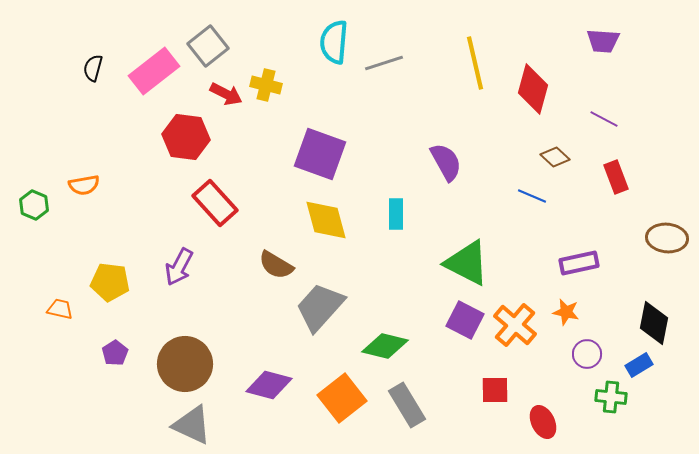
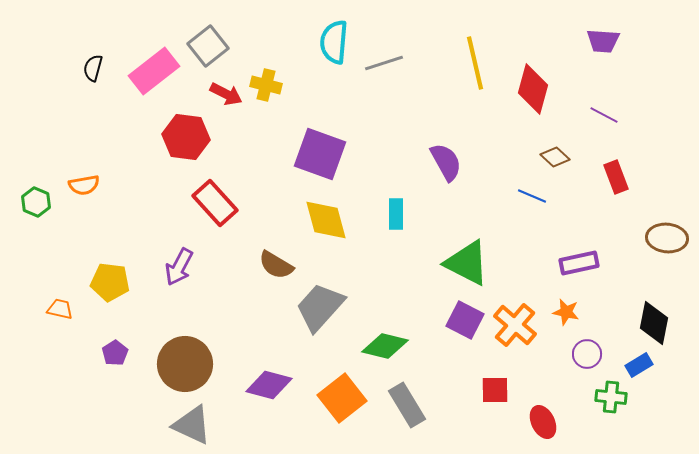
purple line at (604, 119): moved 4 px up
green hexagon at (34, 205): moved 2 px right, 3 px up
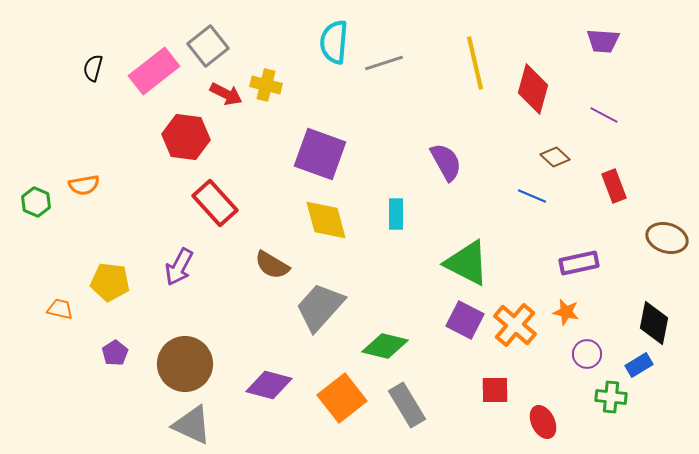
red rectangle at (616, 177): moved 2 px left, 9 px down
brown ellipse at (667, 238): rotated 12 degrees clockwise
brown semicircle at (276, 265): moved 4 px left
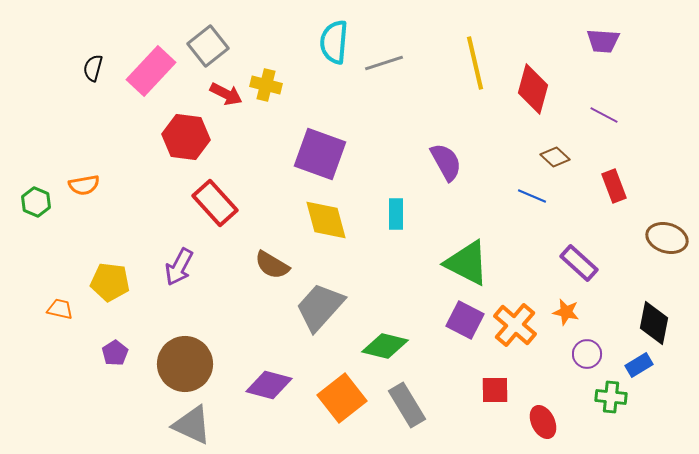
pink rectangle at (154, 71): moved 3 px left; rotated 9 degrees counterclockwise
purple rectangle at (579, 263): rotated 54 degrees clockwise
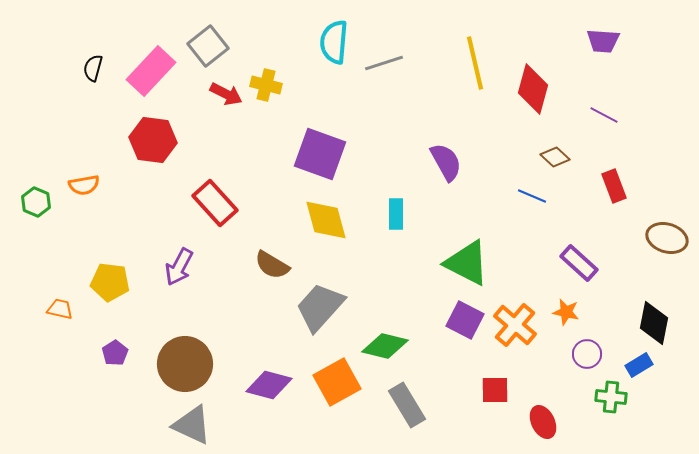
red hexagon at (186, 137): moved 33 px left, 3 px down
orange square at (342, 398): moved 5 px left, 16 px up; rotated 9 degrees clockwise
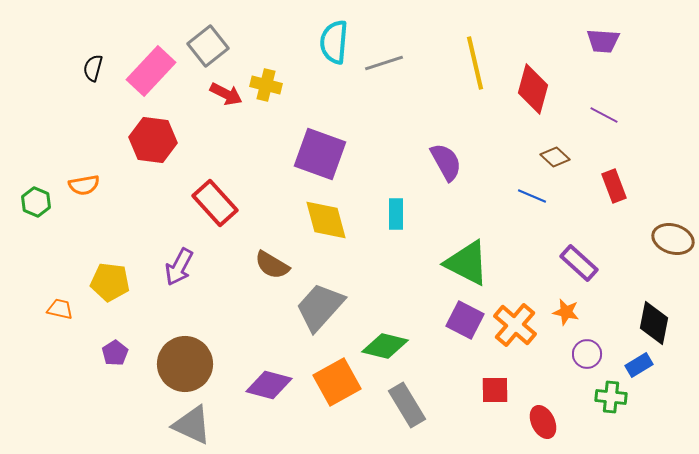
brown ellipse at (667, 238): moved 6 px right, 1 px down
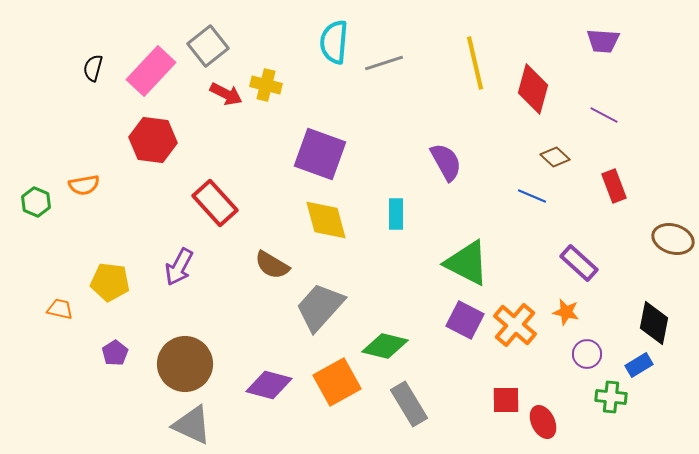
red square at (495, 390): moved 11 px right, 10 px down
gray rectangle at (407, 405): moved 2 px right, 1 px up
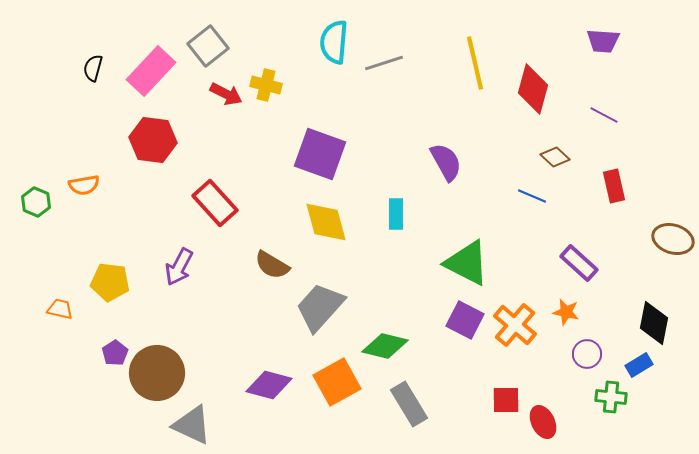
red rectangle at (614, 186): rotated 8 degrees clockwise
yellow diamond at (326, 220): moved 2 px down
brown circle at (185, 364): moved 28 px left, 9 px down
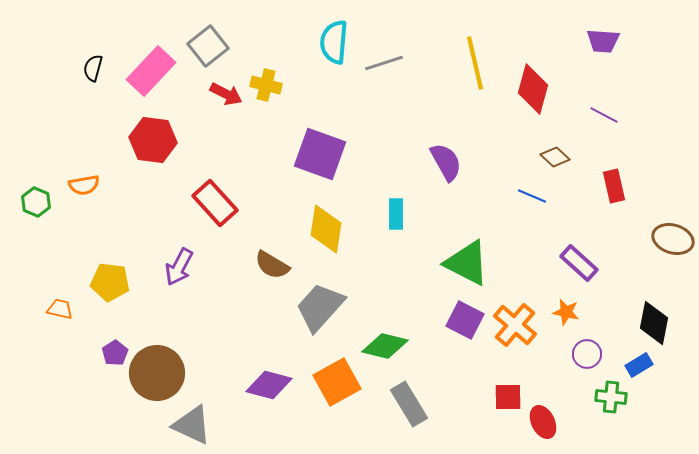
yellow diamond at (326, 222): moved 7 px down; rotated 24 degrees clockwise
red square at (506, 400): moved 2 px right, 3 px up
